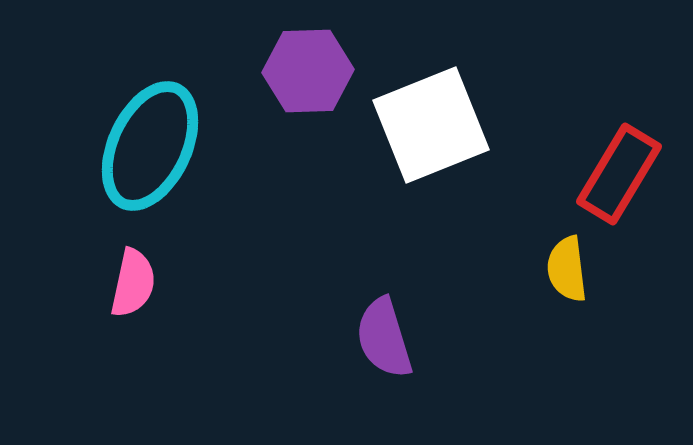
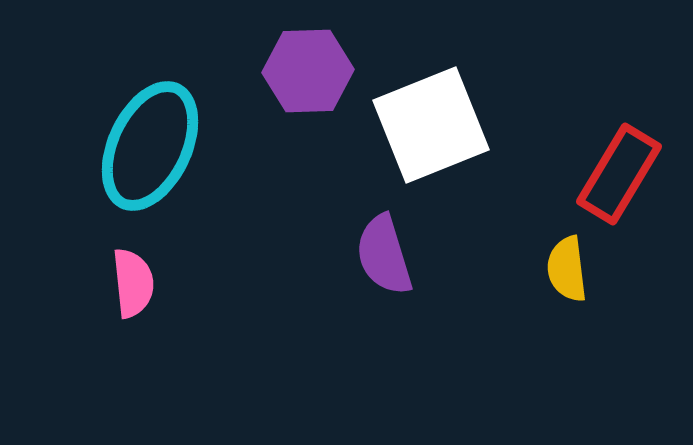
pink semicircle: rotated 18 degrees counterclockwise
purple semicircle: moved 83 px up
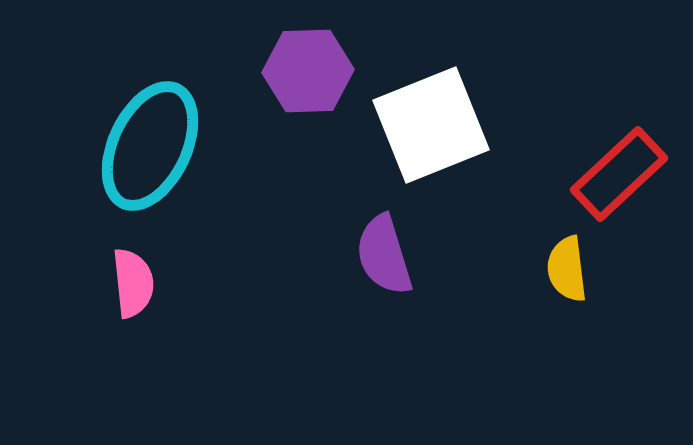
red rectangle: rotated 16 degrees clockwise
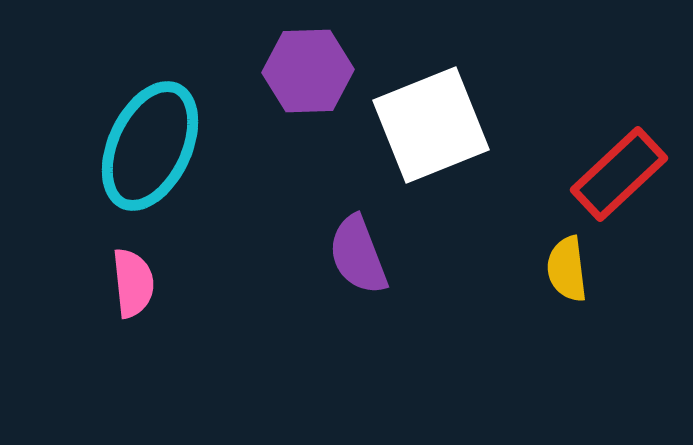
purple semicircle: moved 26 px left; rotated 4 degrees counterclockwise
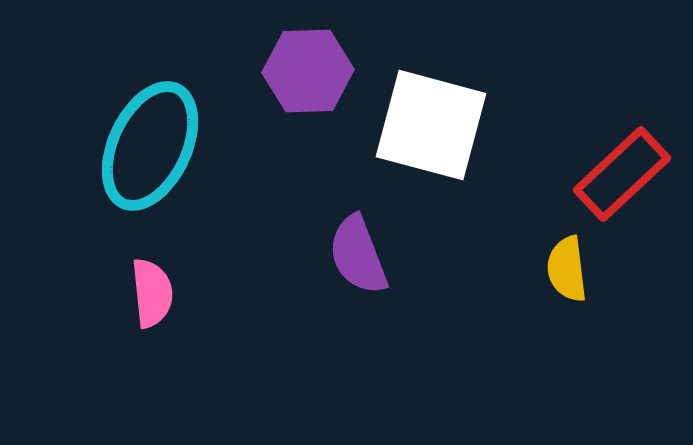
white square: rotated 37 degrees clockwise
red rectangle: moved 3 px right
pink semicircle: moved 19 px right, 10 px down
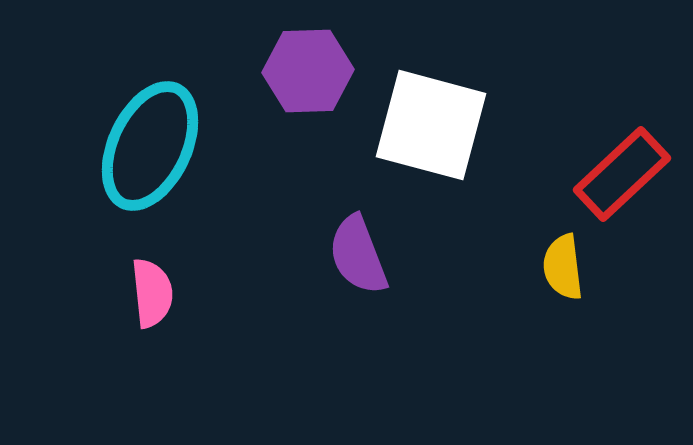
yellow semicircle: moved 4 px left, 2 px up
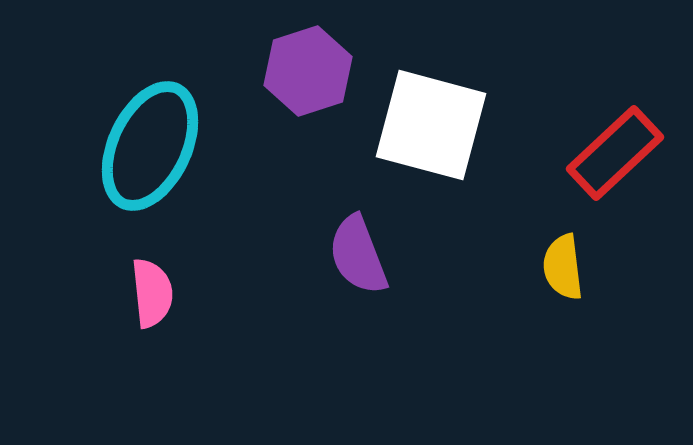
purple hexagon: rotated 16 degrees counterclockwise
red rectangle: moved 7 px left, 21 px up
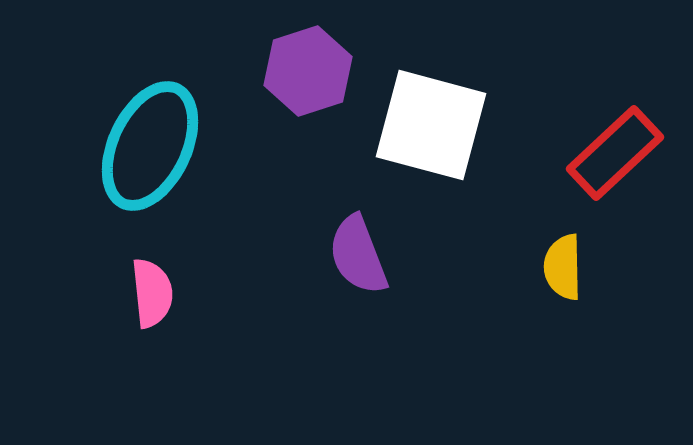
yellow semicircle: rotated 6 degrees clockwise
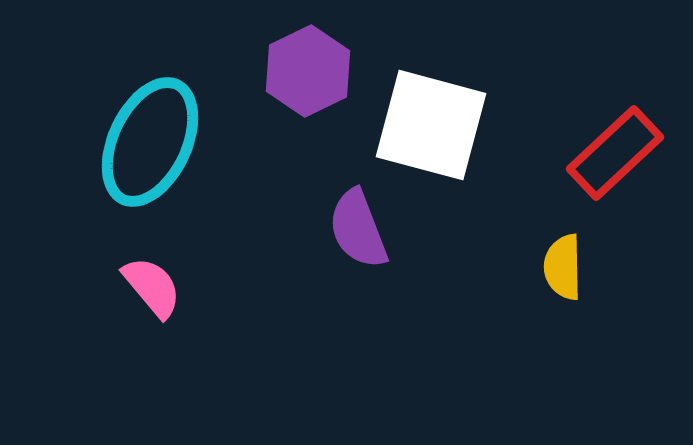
purple hexagon: rotated 8 degrees counterclockwise
cyan ellipse: moved 4 px up
purple semicircle: moved 26 px up
pink semicircle: moved 6 px up; rotated 34 degrees counterclockwise
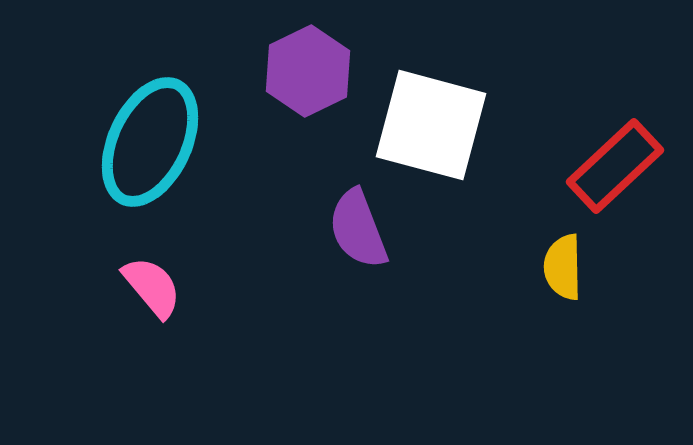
red rectangle: moved 13 px down
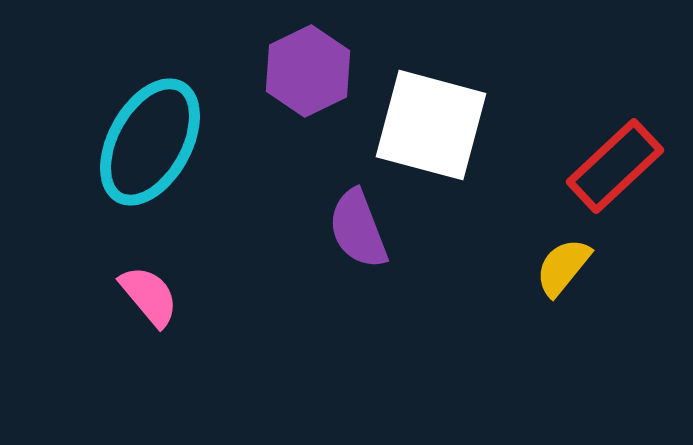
cyan ellipse: rotated 4 degrees clockwise
yellow semicircle: rotated 40 degrees clockwise
pink semicircle: moved 3 px left, 9 px down
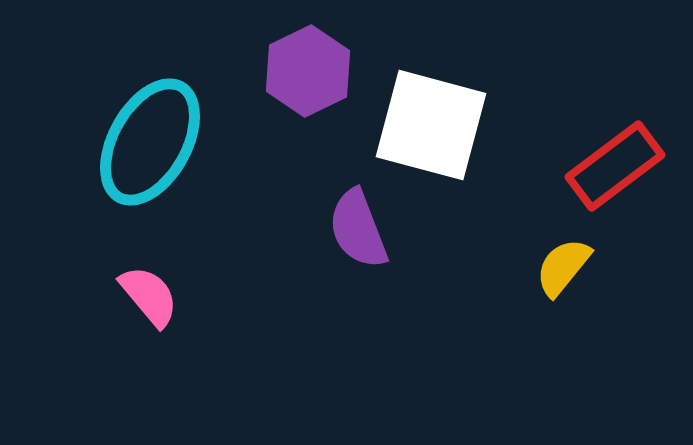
red rectangle: rotated 6 degrees clockwise
